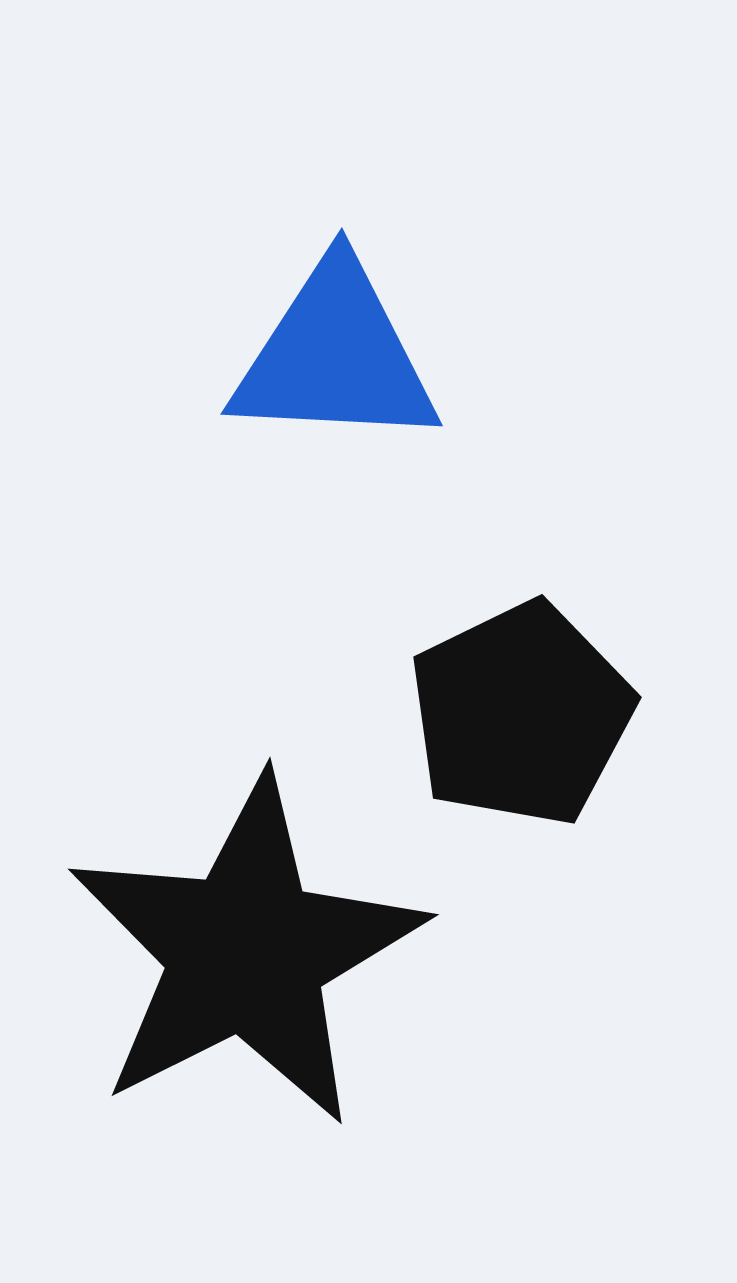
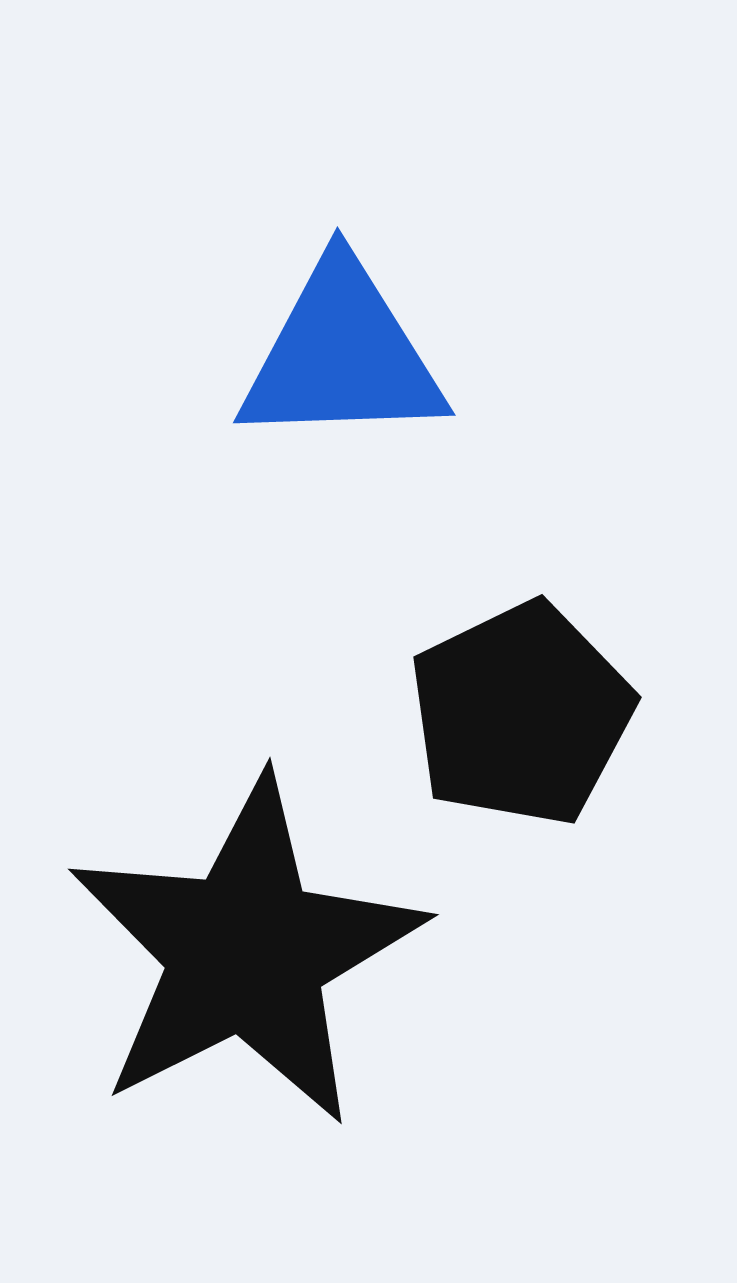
blue triangle: moved 7 px right, 1 px up; rotated 5 degrees counterclockwise
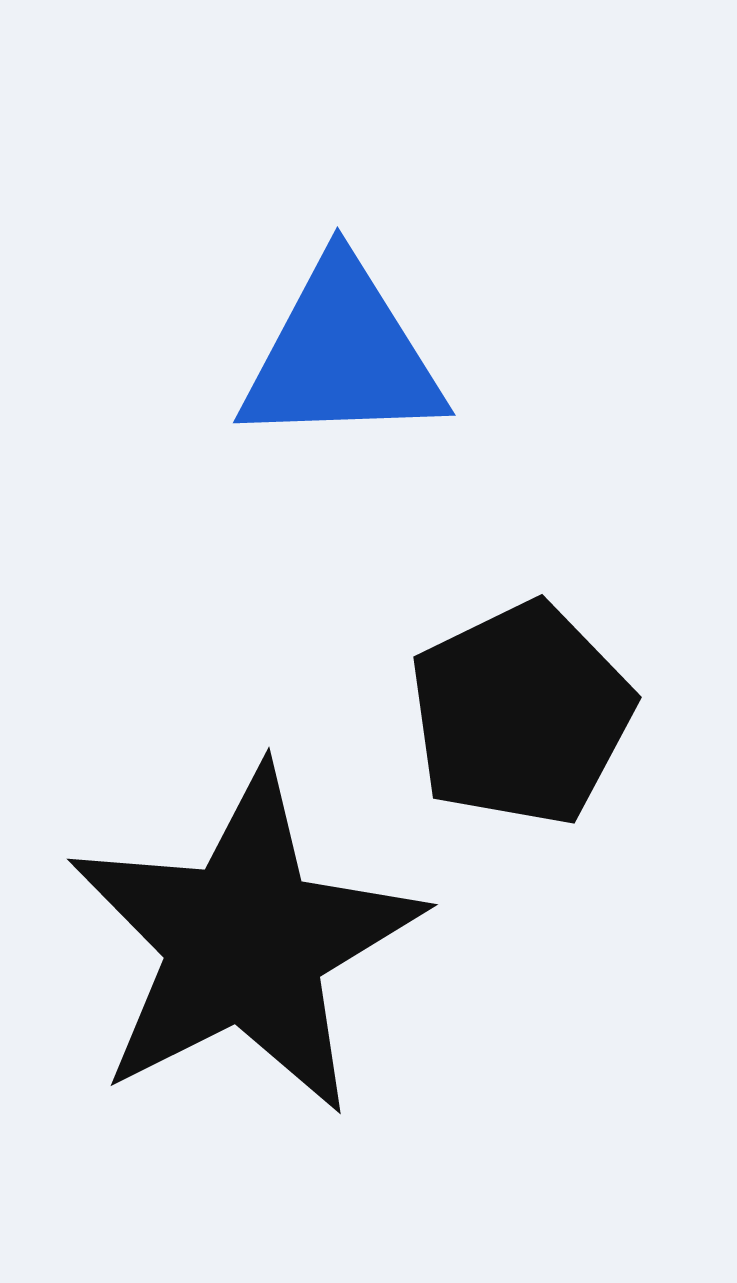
black star: moved 1 px left, 10 px up
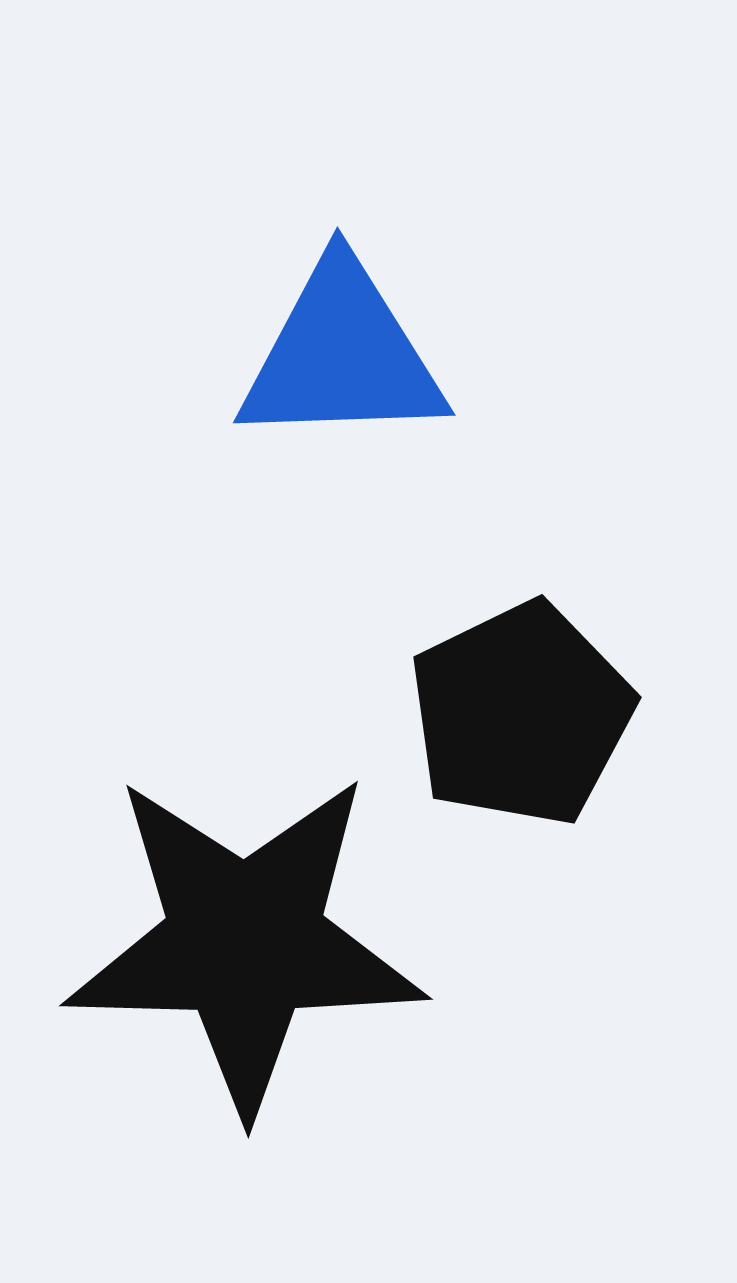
black star: rotated 28 degrees clockwise
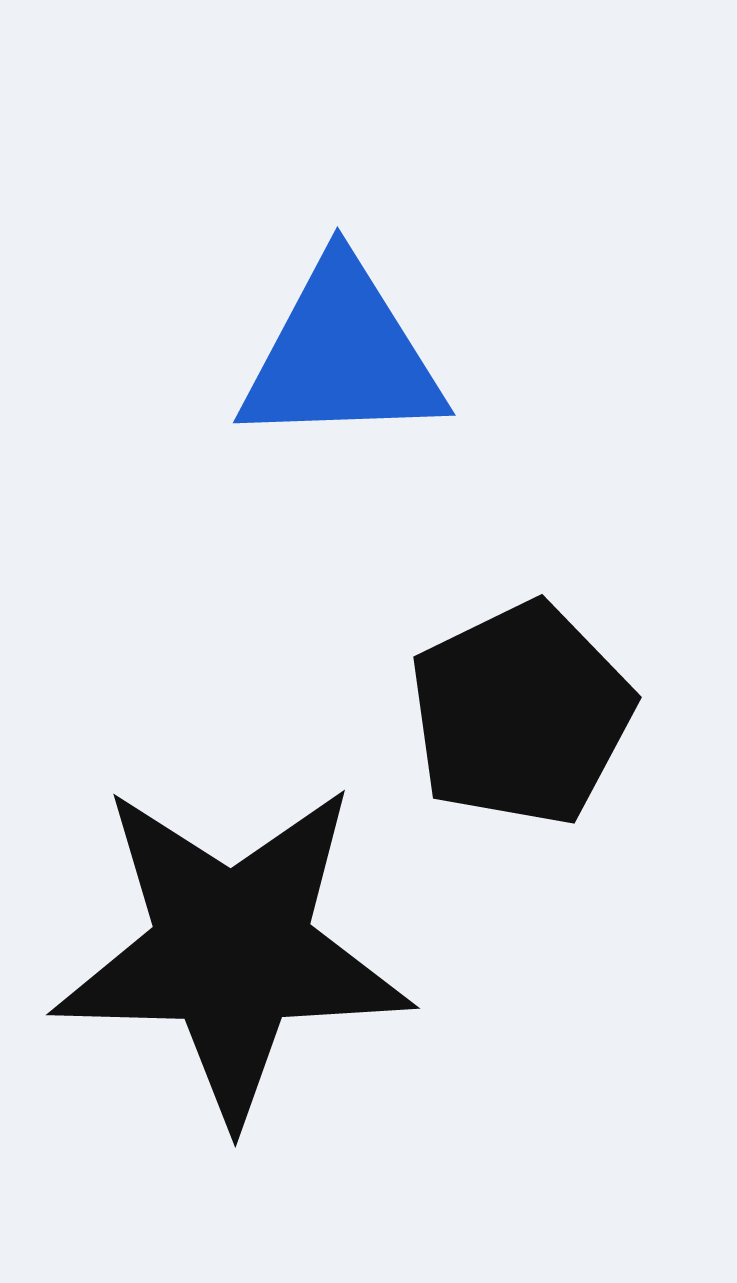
black star: moved 13 px left, 9 px down
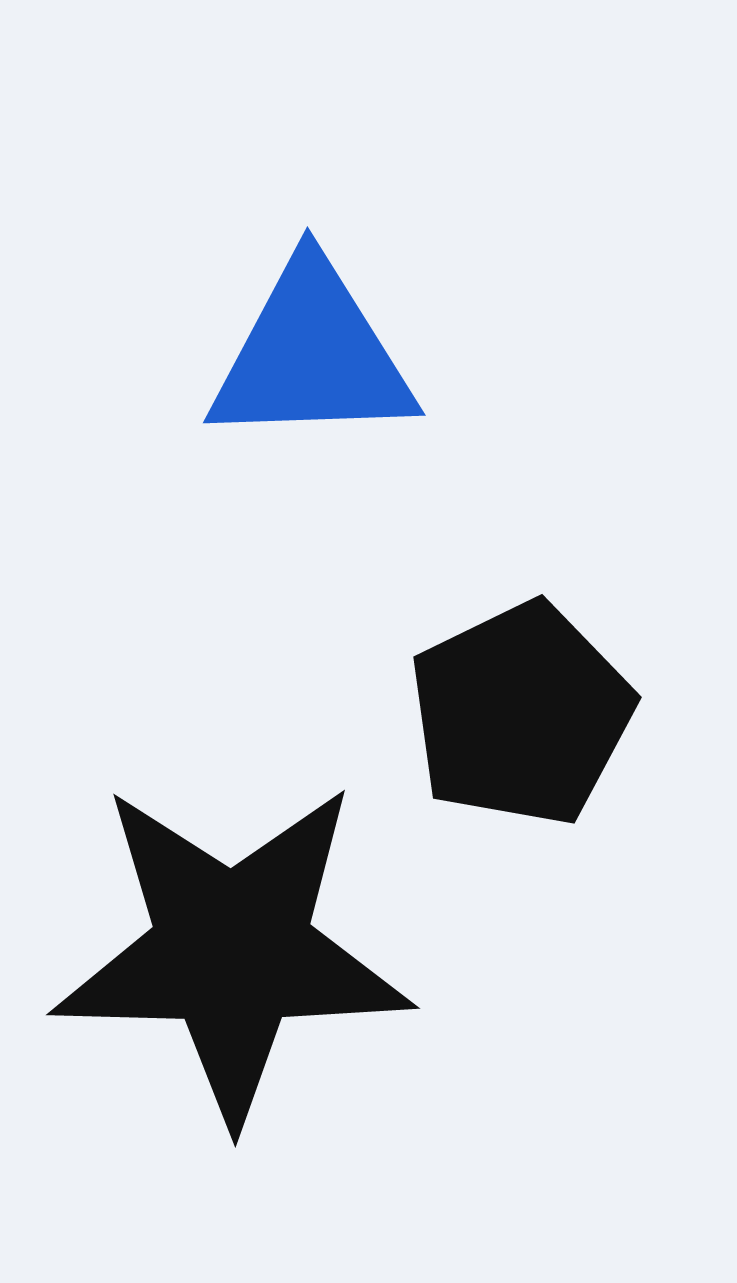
blue triangle: moved 30 px left
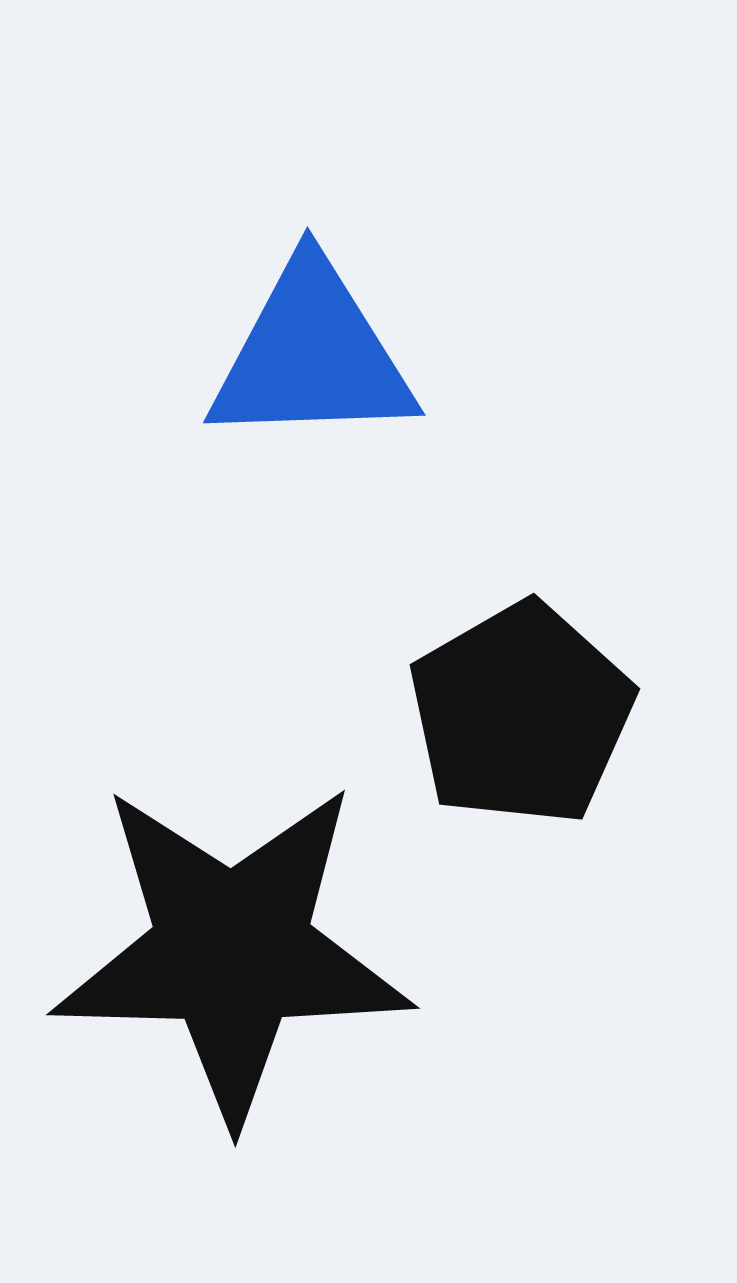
black pentagon: rotated 4 degrees counterclockwise
